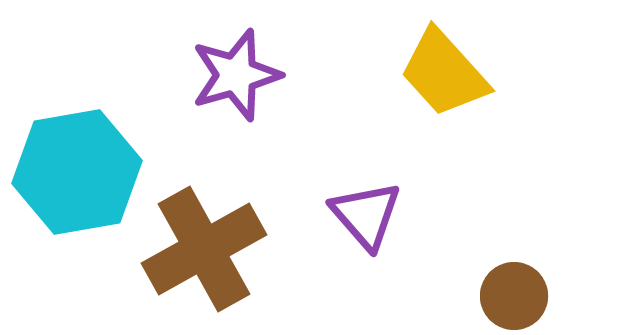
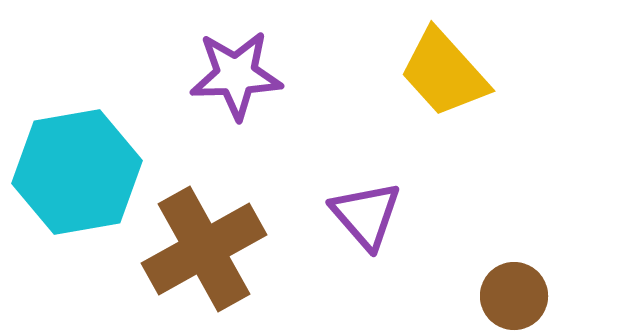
purple star: rotated 14 degrees clockwise
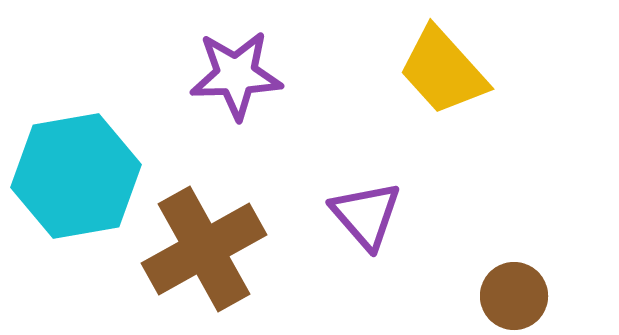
yellow trapezoid: moved 1 px left, 2 px up
cyan hexagon: moved 1 px left, 4 px down
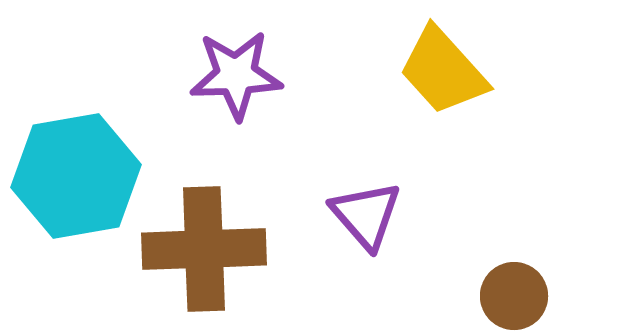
brown cross: rotated 27 degrees clockwise
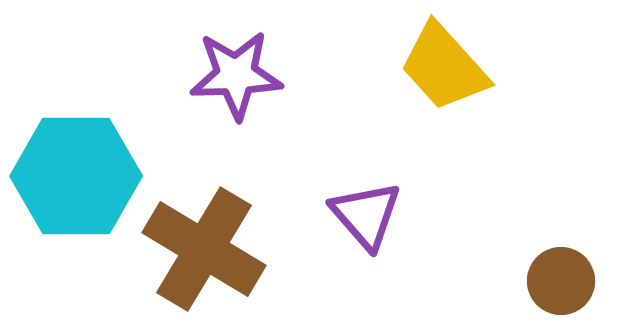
yellow trapezoid: moved 1 px right, 4 px up
cyan hexagon: rotated 10 degrees clockwise
brown cross: rotated 33 degrees clockwise
brown circle: moved 47 px right, 15 px up
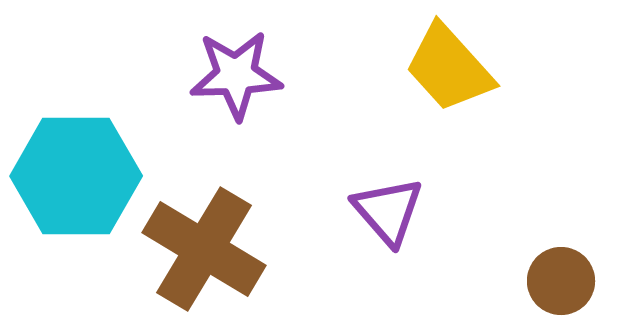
yellow trapezoid: moved 5 px right, 1 px down
purple triangle: moved 22 px right, 4 px up
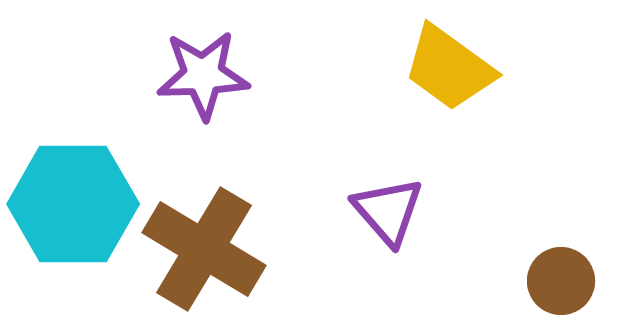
yellow trapezoid: rotated 12 degrees counterclockwise
purple star: moved 33 px left
cyan hexagon: moved 3 px left, 28 px down
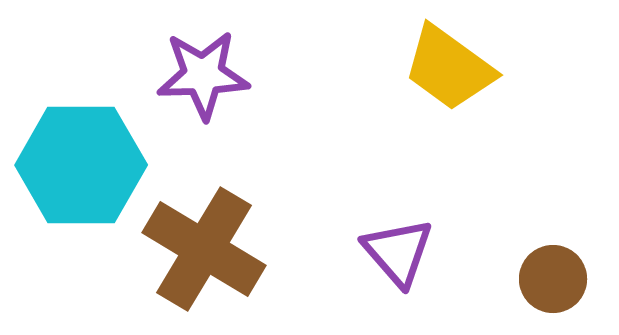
cyan hexagon: moved 8 px right, 39 px up
purple triangle: moved 10 px right, 41 px down
brown circle: moved 8 px left, 2 px up
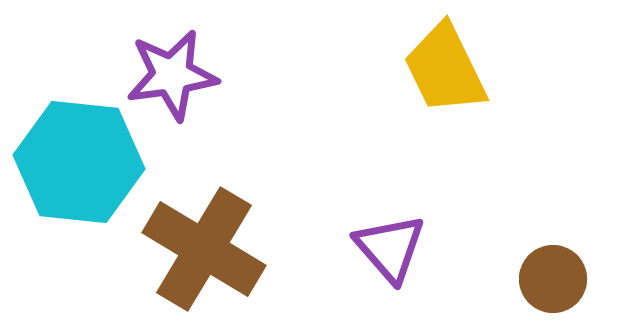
yellow trapezoid: moved 4 px left, 1 px down; rotated 28 degrees clockwise
purple star: moved 31 px left; rotated 6 degrees counterclockwise
cyan hexagon: moved 2 px left, 3 px up; rotated 6 degrees clockwise
purple triangle: moved 8 px left, 4 px up
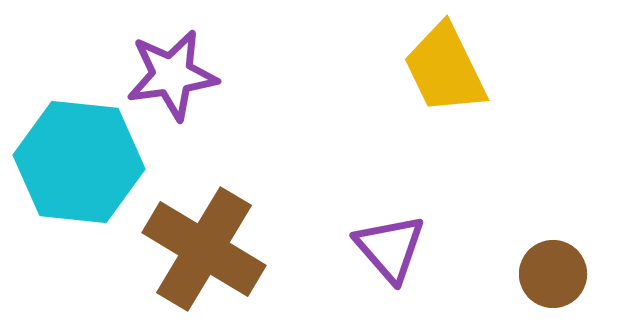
brown circle: moved 5 px up
